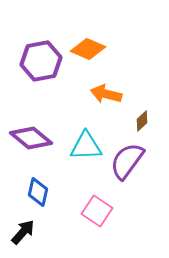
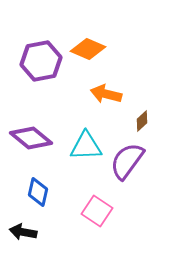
black arrow: rotated 120 degrees counterclockwise
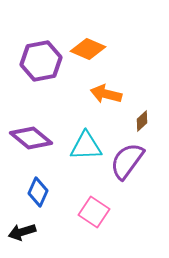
blue diamond: rotated 12 degrees clockwise
pink square: moved 3 px left, 1 px down
black arrow: moved 1 px left; rotated 28 degrees counterclockwise
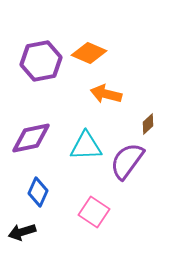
orange diamond: moved 1 px right, 4 px down
brown diamond: moved 6 px right, 3 px down
purple diamond: rotated 51 degrees counterclockwise
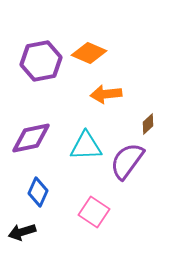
orange arrow: rotated 20 degrees counterclockwise
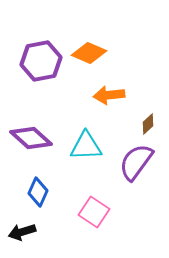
orange arrow: moved 3 px right, 1 px down
purple diamond: rotated 54 degrees clockwise
purple semicircle: moved 9 px right, 1 px down
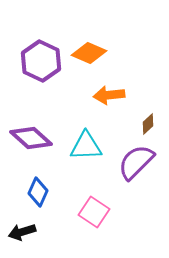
purple hexagon: rotated 24 degrees counterclockwise
purple semicircle: rotated 9 degrees clockwise
